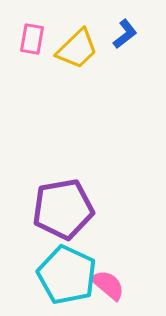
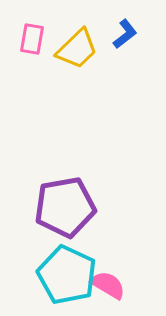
purple pentagon: moved 2 px right, 2 px up
pink semicircle: rotated 9 degrees counterclockwise
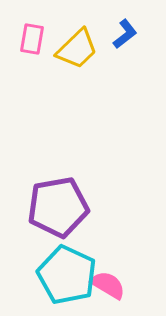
purple pentagon: moved 7 px left
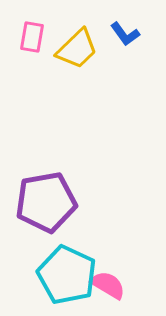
blue L-shape: rotated 92 degrees clockwise
pink rectangle: moved 2 px up
purple pentagon: moved 12 px left, 5 px up
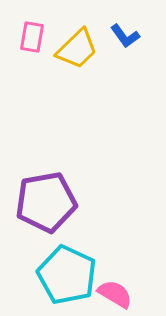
blue L-shape: moved 2 px down
pink semicircle: moved 7 px right, 9 px down
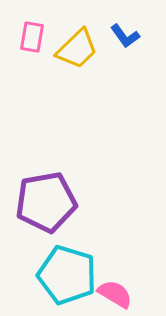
cyan pentagon: rotated 8 degrees counterclockwise
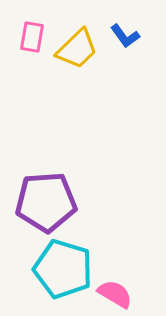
purple pentagon: rotated 6 degrees clockwise
cyan pentagon: moved 4 px left, 6 px up
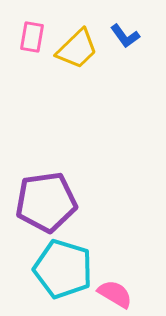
purple pentagon: rotated 4 degrees counterclockwise
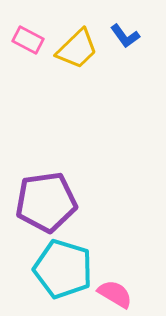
pink rectangle: moved 4 px left, 3 px down; rotated 72 degrees counterclockwise
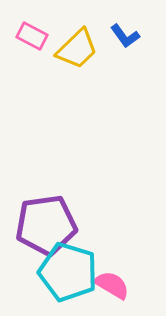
pink rectangle: moved 4 px right, 4 px up
purple pentagon: moved 23 px down
cyan pentagon: moved 5 px right, 3 px down
pink semicircle: moved 3 px left, 9 px up
